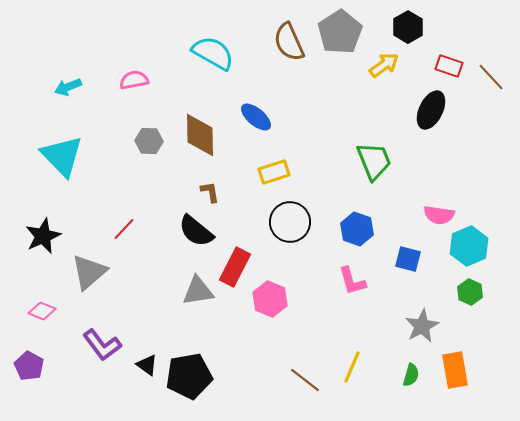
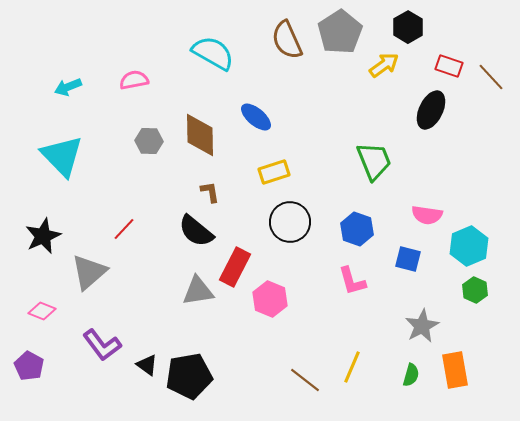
brown semicircle at (289, 42): moved 2 px left, 2 px up
pink semicircle at (439, 215): moved 12 px left
green hexagon at (470, 292): moved 5 px right, 2 px up
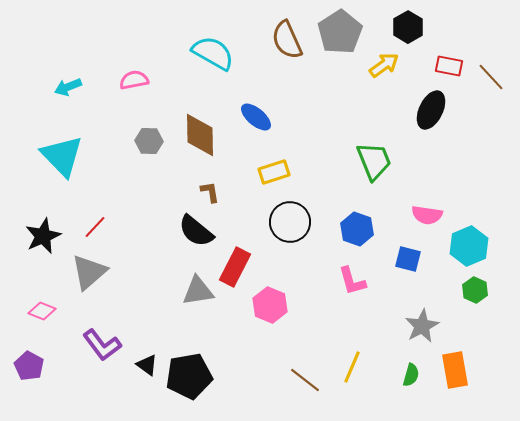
red rectangle at (449, 66): rotated 8 degrees counterclockwise
red line at (124, 229): moved 29 px left, 2 px up
pink hexagon at (270, 299): moved 6 px down
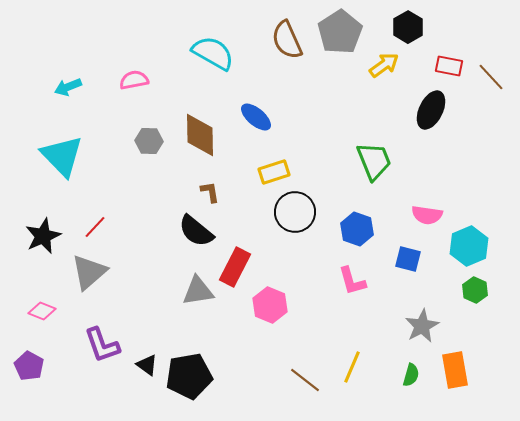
black circle at (290, 222): moved 5 px right, 10 px up
purple L-shape at (102, 345): rotated 18 degrees clockwise
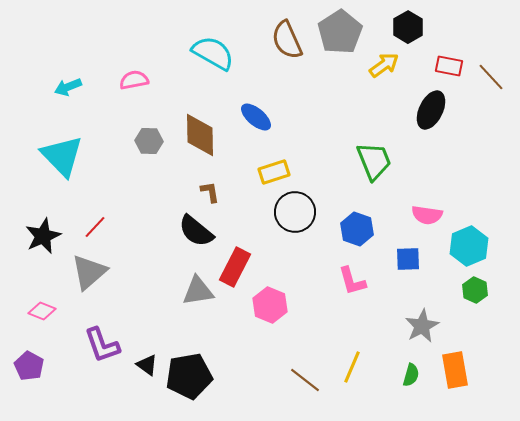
blue square at (408, 259): rotated 16 degrees counterclockwise
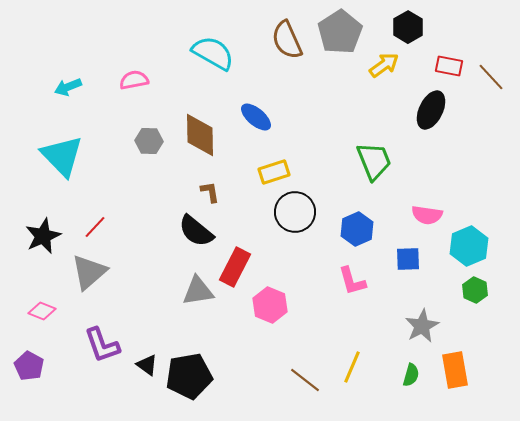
blue hexagon at (357, 229): rotated 16 degrees clockwise
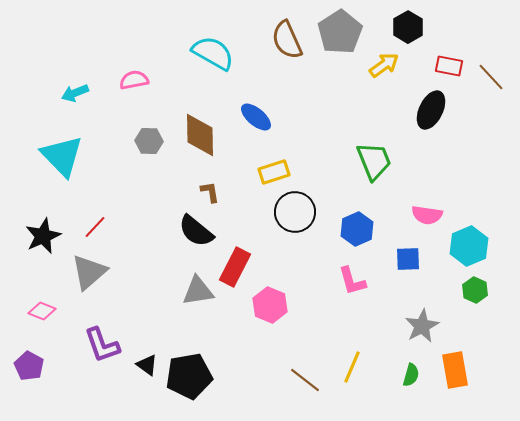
cyan arrow at (68, 87): moved 7 px right, 6 px down
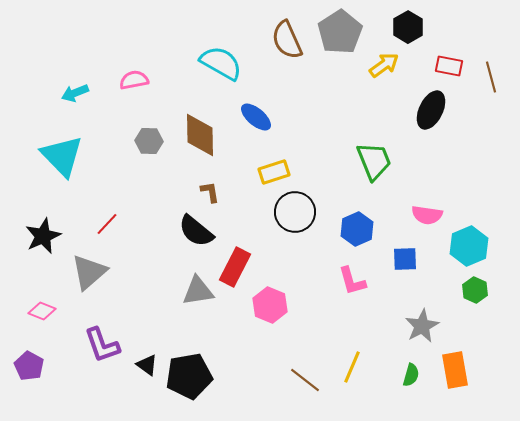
cyan semicircle at (213, 53): moved 8 px right, 10 px down
brown line at (491, 77): rotated 28 degrees clockwise
red line at (95, 227): moved 12 px right, 3 px up
blue square at (408, 259): moved 3 px left
